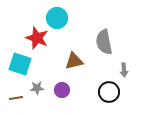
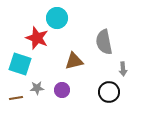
gray arrow: moved 1 px left, 1 px up
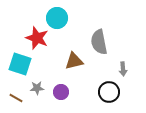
gray semicircle: moved 5 px left
purple circle: moved 1 px left, 2 px down
brown line: rotated 40 degrees clockwise
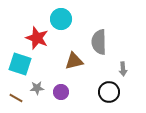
cyan circle: moved 4 px right, 1 px down
gray semicircle: rotated 10 degrees clockwise
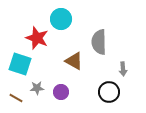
brown triangle: rotated 42 degrees clockwise
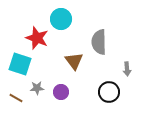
brown triangle: rotated 24 degrees clockwise
gray arrow: moved 4 px right
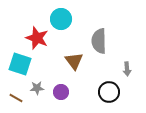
gray semicircle: moved 1 px up
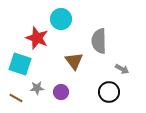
gray arrow: moved 5 px left; rotated 56 degrees counterclockwise
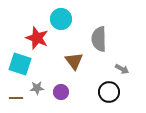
gray semicircle: moved 2 px up
brown line: rotated 32 degrees counterclockwise
